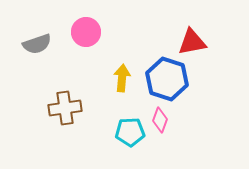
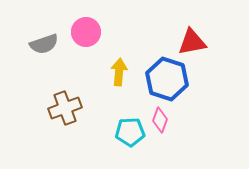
gray semicircle: moved 7 px right
yellow arrow: moved 3 px left, 6 px up
brown cross: rotated 12 degrees counterclockwise
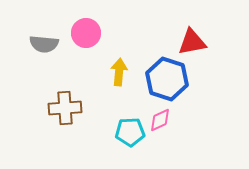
pink circle: moved 1 px down
gray semicircle: rotated 24 degrees clockwise
brown cross: rotated 16 degrees clockwise
pink diamond: rotated 45 degrees clockwise
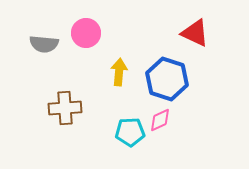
red triangle: moved 3 px right, 9 px up; rotated 36 degrees clockwise
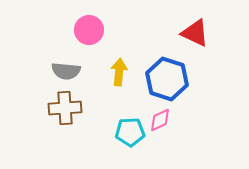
pink circle: moved 3 px right, 3 px up
gray semicircle: moved 22 px right, 27 px down
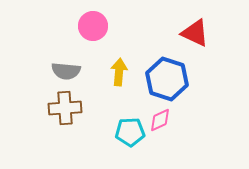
pink circle: moved 4 px right, 4 px up
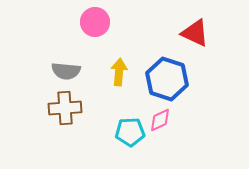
pink circle: moved 2 px right, 4 px up
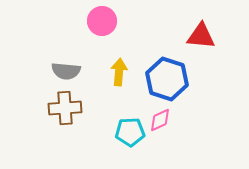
pink circle: moved 7 px right, 1 px up
red triangle: moved 6 px right, 3 px down; rotated 20 degrees counterclockwise
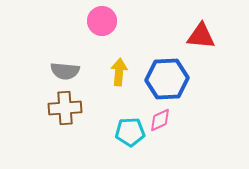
gray semicircle: moved 1 px left
blue hexagon: rotated 21 degrees counterclockwise
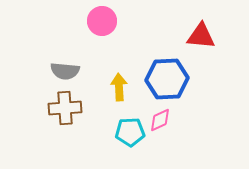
yellow arrow: moved 15 px down; rotated 8 degrees counterclockwise
